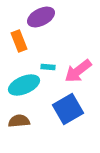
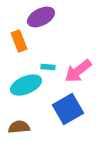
cyan ellipse: moved 2 px right
brown semicircle: moved 6 px down
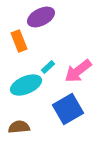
cyan rectangle: rotated 48 degrees counterclockwise
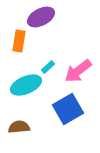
orange rectangle: rotated 30 degrees clockwise
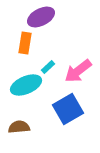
orange rectangle: moved 6 px right, 2 px down
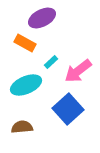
purple ellipse: moved 1 px right, 1 px down
orange rectangle: rotated 70 degrees counterclockwise
cyan rectangle: moved 3 px right, 5 px up
blue square: rotated 12 degrees counterclockwise
brown semicircle: moved 3 px right
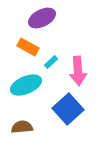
orange rectangle: moved 3 px right, 4 px down
pink arrow: rotated 56 degrees counterclockwise
